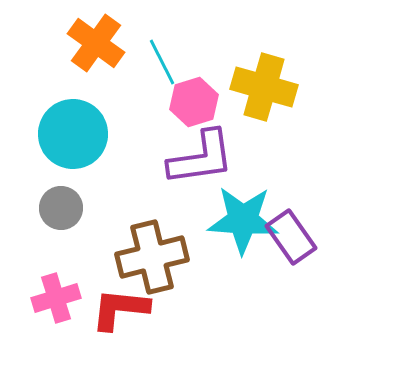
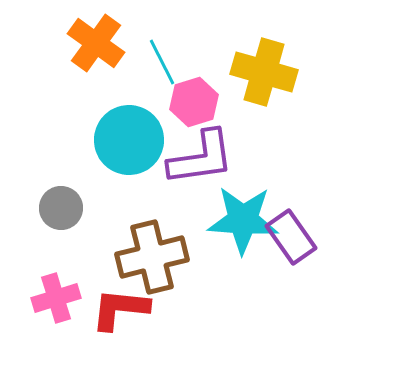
yellow cross: moved 15 px up
cyan circle: moved 56 px right, 6 px down
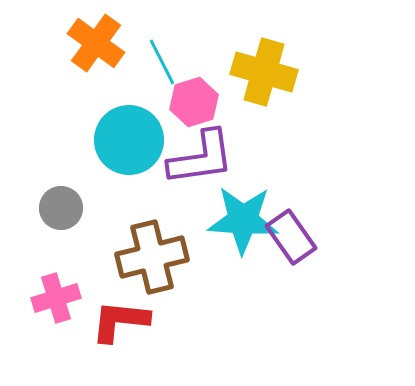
red L-shape: moved 12 px down
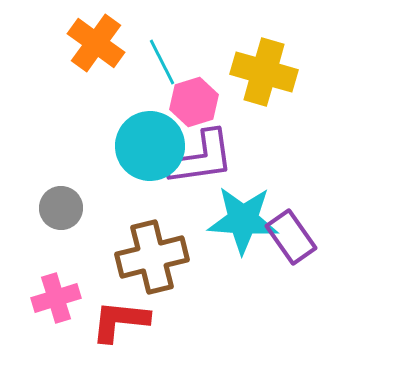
cyan circle: moved 21 px right, 6 px down
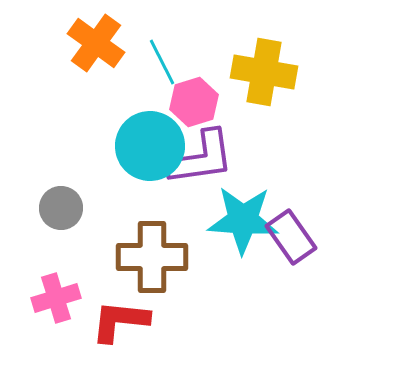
yellow cross: rotated 6 degrees counterclockwise
brown cross: rotated 14 degrees clockwise
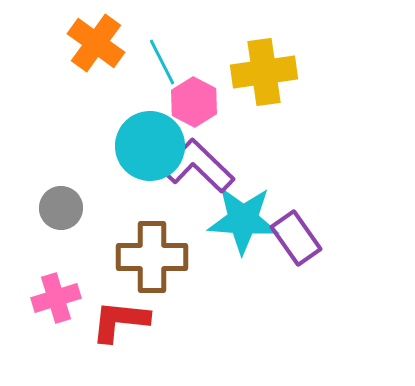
yellow cross: rotated 18 degrees counterclockwise
pink hexagon: rotated 15 degrees counterclockwise
purple L-shape: moved 3 px left, 8 px down; rotated 128 degrees counterclockwise
purple rectangle: moved 5 px right, 1 px down
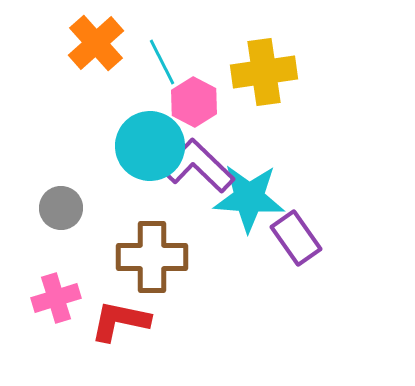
orange cross: rotated 12 degrees clockwise
cyan star: moved 6 px right, 22 px up
red L-shape: rotated 6 degrees clockwise
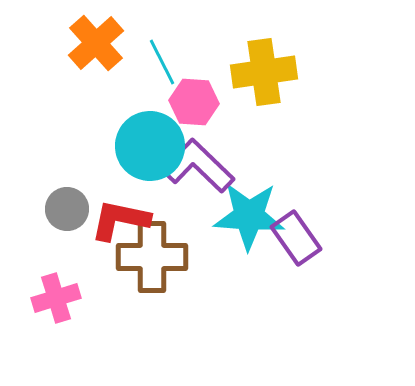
pink hexagon: rotated 24 degrees counterclockwise
cyan star: moved 18 px down
gray circle: moved 6 px right, 1 px down
red L-shape: moved 101 px up
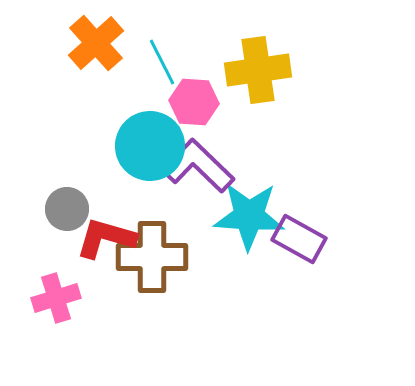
yellow cross: moved 6 px left, 2 px up
red L-shape: moved 14 px left, 18 px down; rotated 4 degrees clockwise
purple rectangle: moved 3 px right, 1 px down; rotated 26 degrees counterclockwise
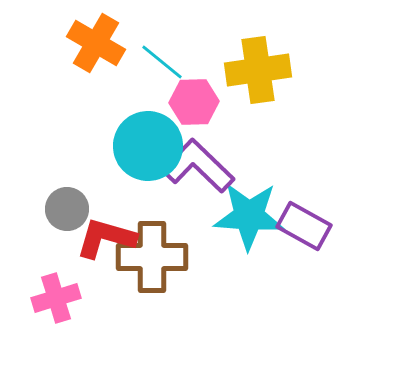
orange cross: rotated 18 degrees counterclockwise
cyan line: rotated 24 degrees counterclockwise
pink hexagon: rotated 6 degrees counterclockwise
cyan circle: moved 2 px left
purple rectangle: moved 5 px right, 13 px up
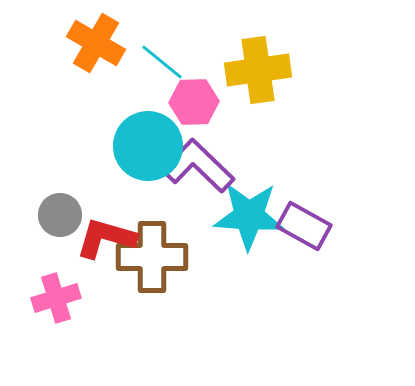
gray circle: moved 7 px left, 6 px down
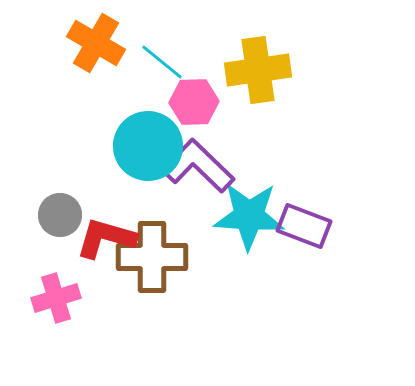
purple rectangle: rotated 8 degrees counterclockwise
